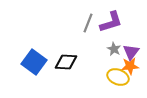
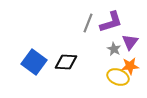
purple triangle: moved 1 px left, 10 px up
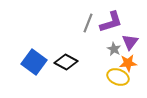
black diamond: rotated 25 degrees clockwise
orange star: moved 2 px left, 3 px up
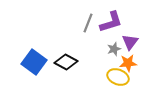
gray star: rotated 24 degrees clockwise
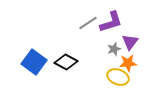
gray line: rotated 36 degrees clockwise
